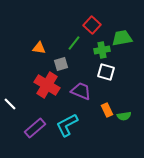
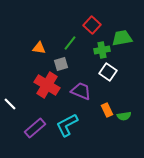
green line: moved 4 px left
white square: moved 2 px right; rotated 18 degrees clockwise
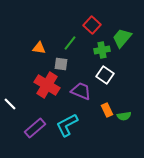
green trapezoid: rotated 40 degrees counterclockwise
gray square: rotated 24 degrees clockwise
white square: moved 3 px left, 3 px down
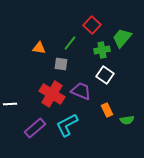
red cross: moved 5 px right, 9 px down
white line: rotated 48 degrees counterclockwise
green semicircle: moved 3 px right, 4 px down
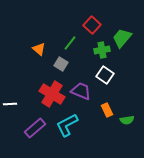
orange triangle: moved 1 px down; rotated 32 degrees clockwise
gray square: rotated 24 degrees clockwise
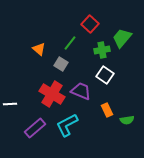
red square: moved 2 px left, 1 px up
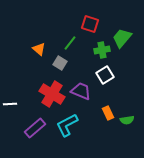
red square: rotated 24 degrees counterclockwise
gray square: moved 1 px left, 1 px up
white square: rotated 24 degrees clockwise
orange rectangle: moved 1 px right, 3 px down
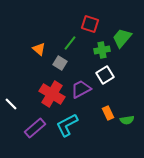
purple trapezoid: moved 2 px up; rotated 50 degrees counterclockwise
white line: moved 1 px right; rotated 48 degrees clockwise
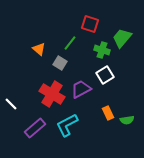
green cross: rotated 28 degrees clockwise
